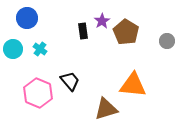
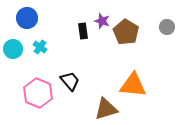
purple star: rotated 21 degrees counterclockwise
gray circle: moved 14 px up
cyan cross: moved 2 px up
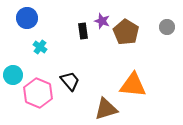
cyan circle: moved 26 px down
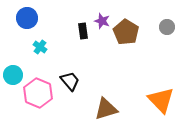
orange triangle: moved 28 px right, 15 px down; rotated 40 degrees clockwise
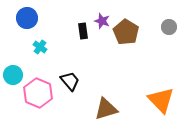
gray circle: moved 2 px right
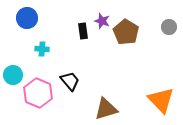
cyan cross: moved 2 px right, 2 px down; rotated 32 degrees counterclockwise
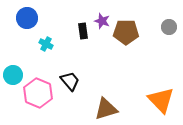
brown pentagon: rotated 30 degrees counterclockwise
cyan cross: moved 4 px right, 5 px up; rotated 24 degrees clockwise
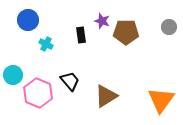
blue circle: moved 1 px right, 2 px down
black rectangle: moved 2 px left, 4 px down
orange triangle: rotated 20 degrees clockwise
brown triangle: moved 13 px up; rotated 15 degrees counterclockwise
